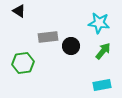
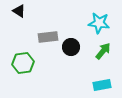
black circle: moved 1 px down
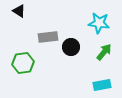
green arrow: moved 1 px right, 1 px down
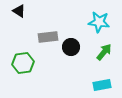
cyan star: moved 1 px up
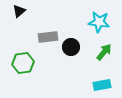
black triangle: rotated 48 degrees clockwise
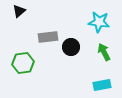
green arrow: rotated 66 degrees counterclockwise
